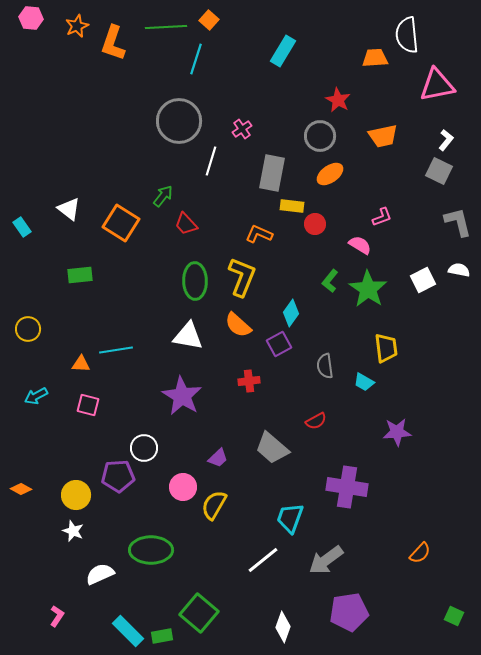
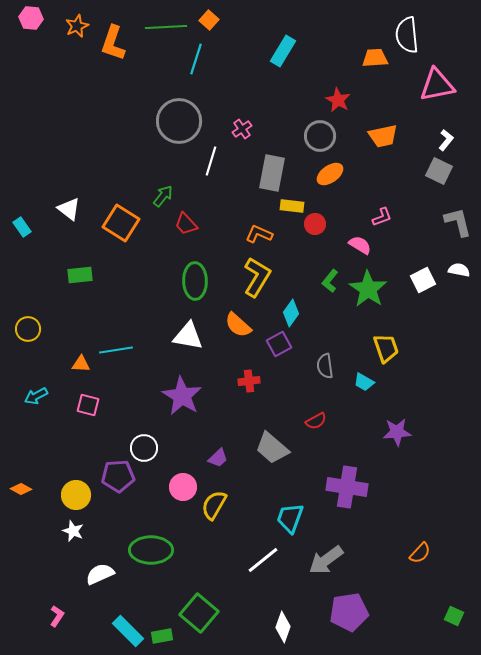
yellow L-shape at (242, 277): moved 15 px right; rotated 9 degrees clockwise
yellow trapezoid at (386, 348): rotated 12 degrees counterclockwise
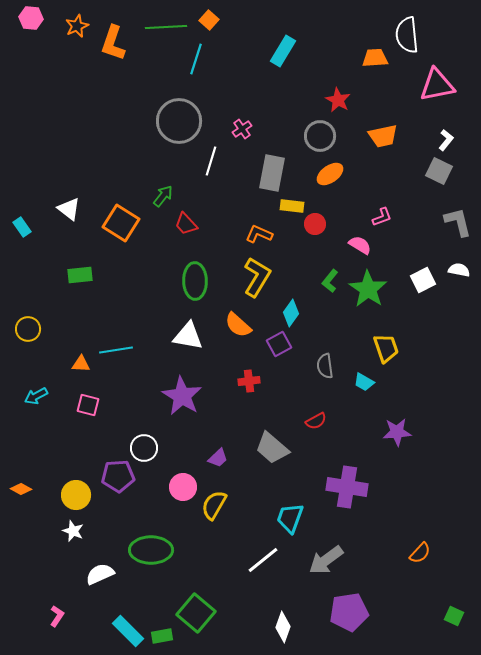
green square at (199, 613): moved 3 px left
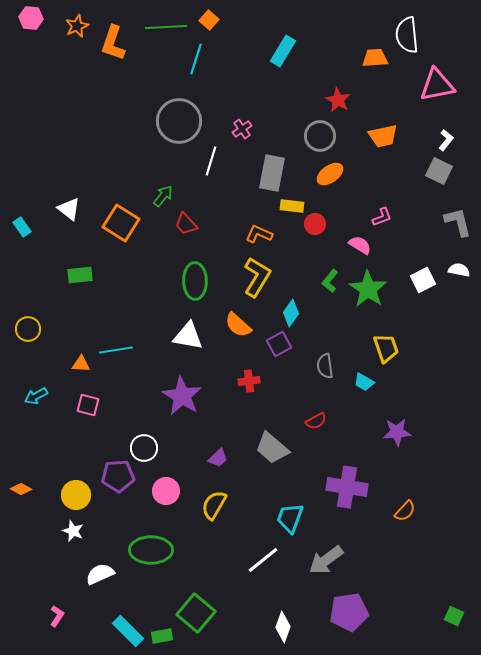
pink circle at (183, 487): moved 17 px left, 4 px down
orange semicircle at (420, 553): moved 15 px left, 42 px up
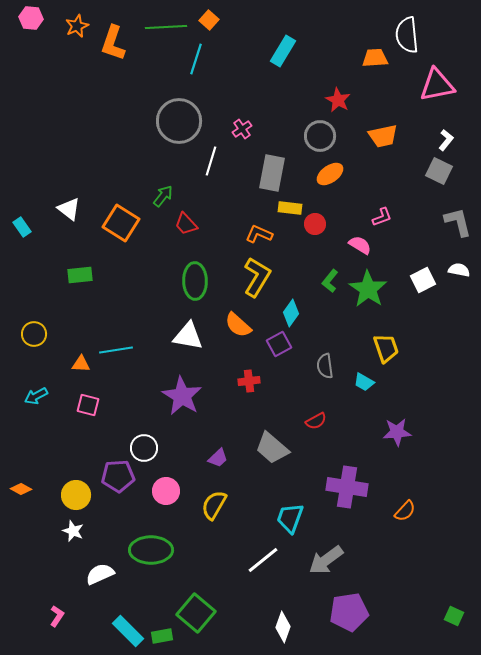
yellow rectangle at (292, 206): moved 2 px left, 2 px down
yellow circle at (28, 329): moved 6 px right, 5 px down
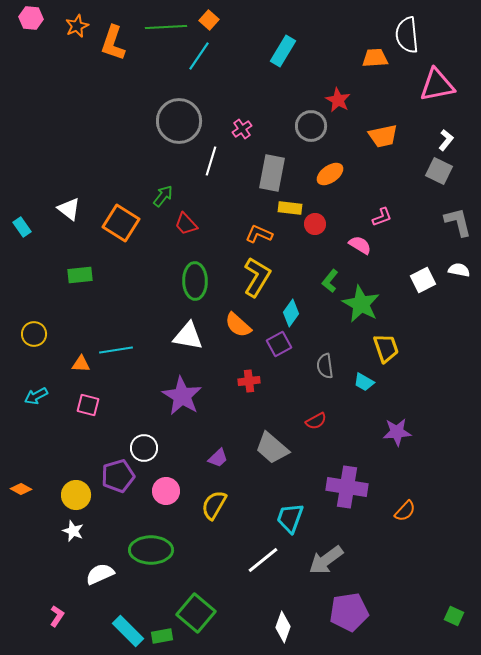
cyan line at (196, 59): moved 3 px right, 3 px up; rotated 16 degrees clockwise
gray circle at (320, 136): moved 9 px left, 10 px up
green star at (368, 289): moved 7 px left, 15 px down; rotated 6 degrees counterclockwise
purple pentagon at (118, 476): rotated 12 degrees counterclockwise
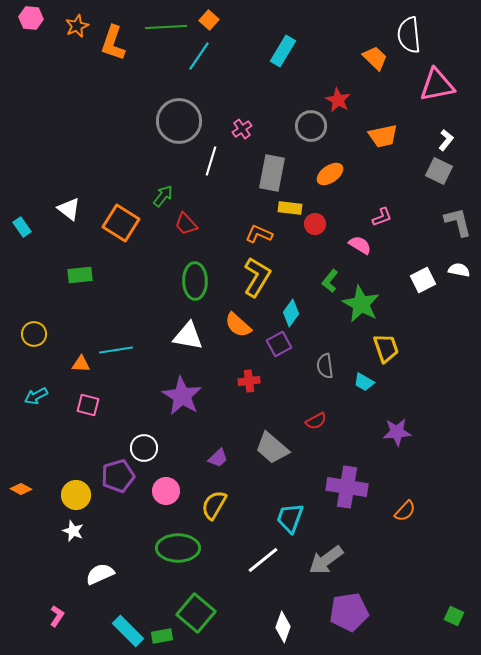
white semicircle at (407, 35): moved 2 px right
orange trapezoid at (375, 58): rotated 48 degrees clockwise
green ellipse at (151, 550): moved 27 px right, 2 px up
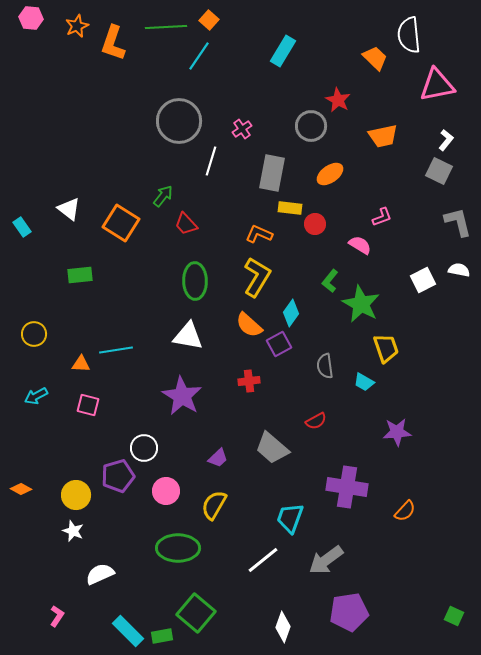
orange semicircle at (238, 325): moved 11 px right
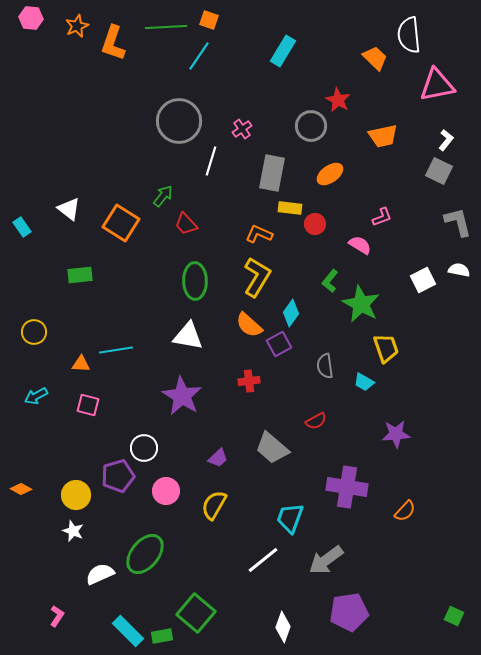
orange square at (209, 20): rotated 24 degrees counterclockwise
yellow circle at (34, 334): moved 2 px up
purple star at (397, 432): moved 1 px left, 2 px down
green ellipse at (178, 548): moved 33 px left, 6 px down; rotated 51 degrees counterclockwise
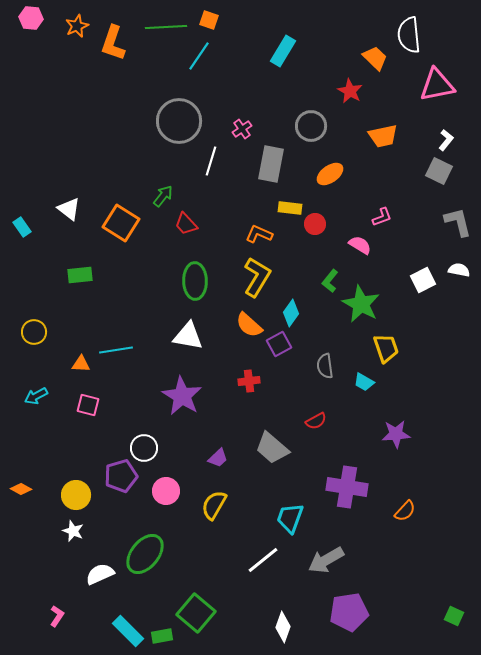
red star at (338, 100): moved 12 px right, 9 px up
gray rectangle at (272, 173): moved 1 px left, 9 px up
purple pentagon at (118, 476): moved 3 px right
gray arrow at (326, 560): rotated 6 degrees clockwise
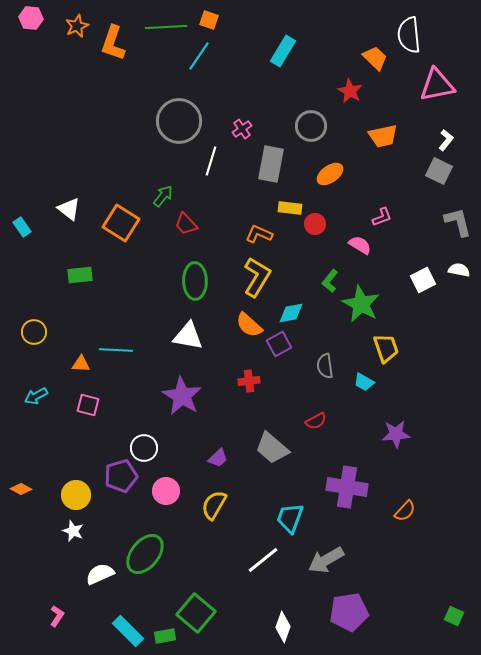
cyan diamond at (291, 313): rotated 44 degrees clockwise
cyan line at (116, 350): rotated 12 degrees clockwise
green rectangle at (162, 636): moved 3 px right
